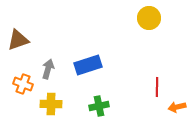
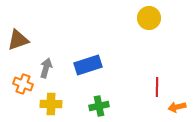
gray arrow: moved 2 px left, 1 px up
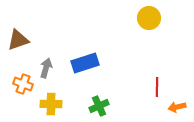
blue rectangle: moved 3 px left, 2 px up
green cross: rotated 12 degrees counterclockwise
